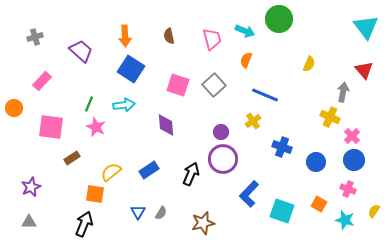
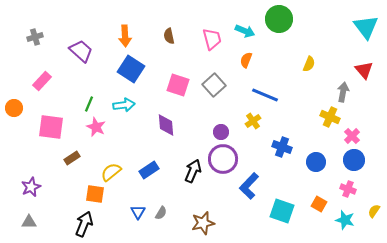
black arrow at (191, 174): moved 2 px right, 3 px up
blue L-shape at (249, 194): moved 8 px up
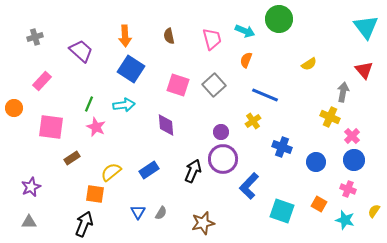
yellow semicircle at (309, 64): rotated 35 degrees clockwise
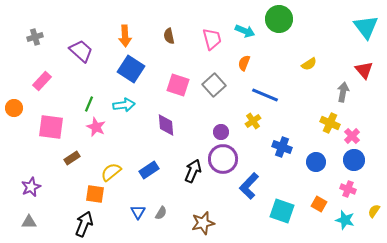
orange semicircle at (246, 60): moved 2 px left, 3 px down
yellow cross at (330, 117): moved 6 px down
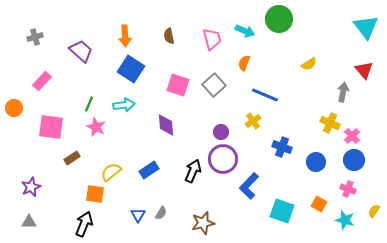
blue triangle at (138, 212): moved 3 px down
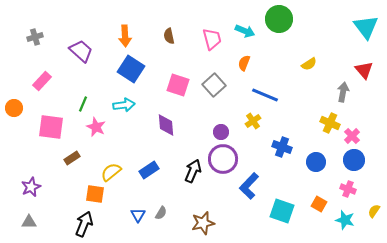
green line at (89, 104): moved 6 px left
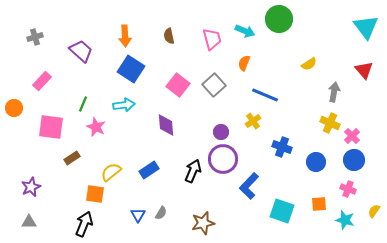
pink square at (178, 85): rotated 20 degrees clockwise
gray arrow at (343, 92): moved 9 px left
orange square at (319, 204): rotated 35 degrees counterclockwise
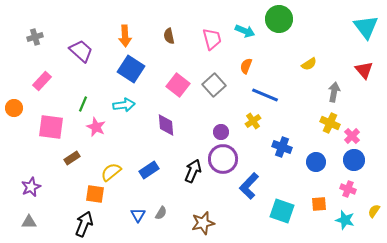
orange semicircle at (244, 63): moved 2 px right, 3 px down
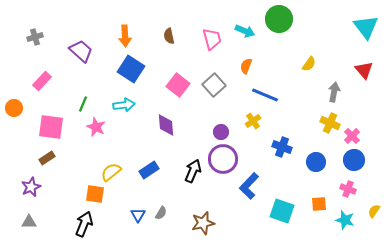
yellow semicircle at (309, 64): rotated 21 degrees counterclockwise
brown rectangle at (72, 158): moved 25 px left
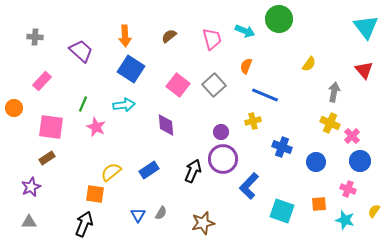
brown semicircle at (169, 36): rotated 63 degrees clockwise
gray cross at (35, 37): rotated 21 degrees clockwise
yellow cross at (253, 121): rotated 21 degrees clockwise
blue circle at (354, 160): moved 6 px right, 1 px down
